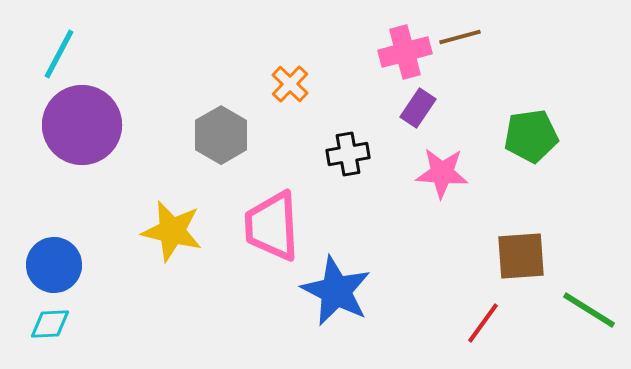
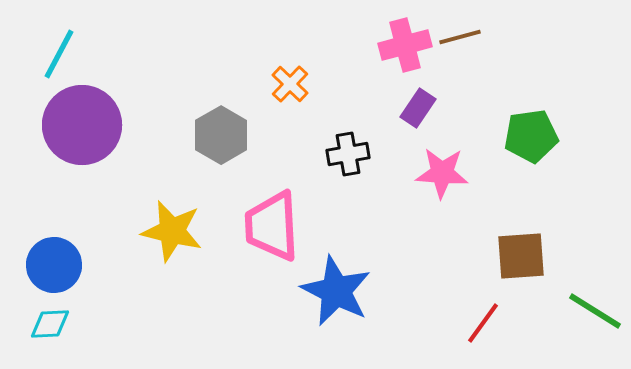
pink cross: moved 7 px up
green line: moved 6 px right, 1 px down
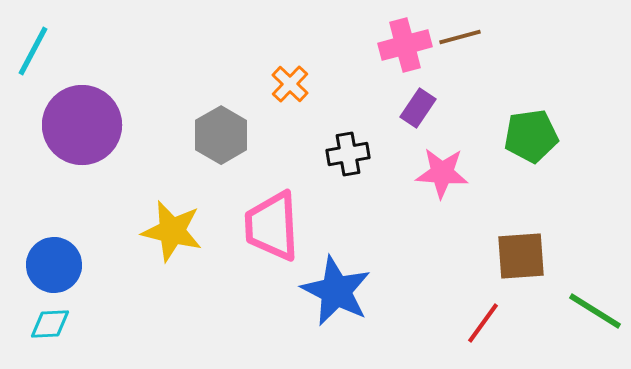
cyan line: moved 26 px left, 3 px up
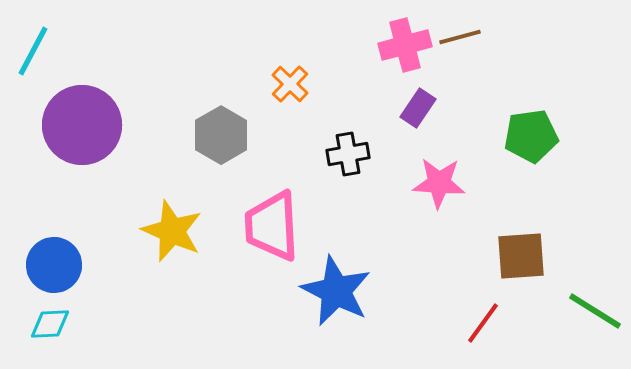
pink star: moved 3 px left, 10 px down
yellow star: rotated 10 degrees clockwise
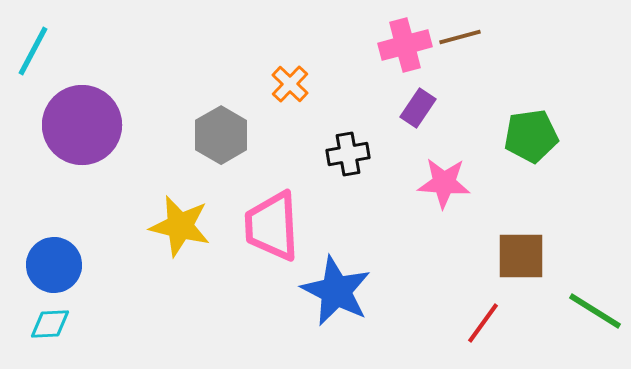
pink star: moved 5 px right
yellow star: moved 8 px right, 5 px up; rotated 10 degrees counterclockwise
brown square: rotated 4 degrees clockwise
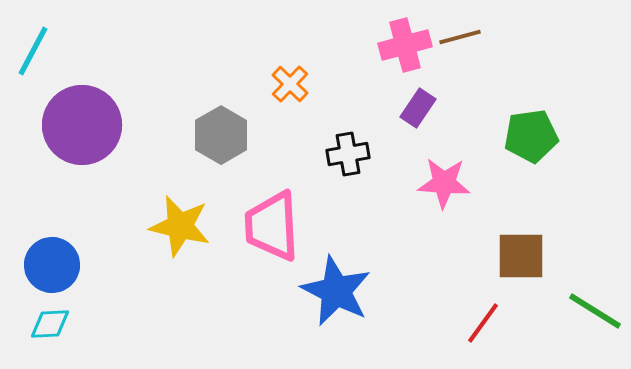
blue circle: moved 2 px left
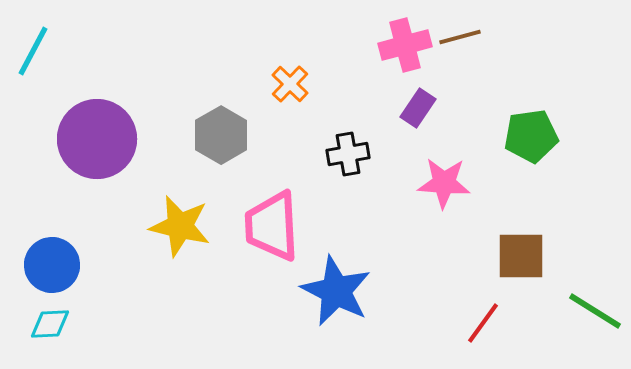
purple circle: moved 15 px right, 14 px down
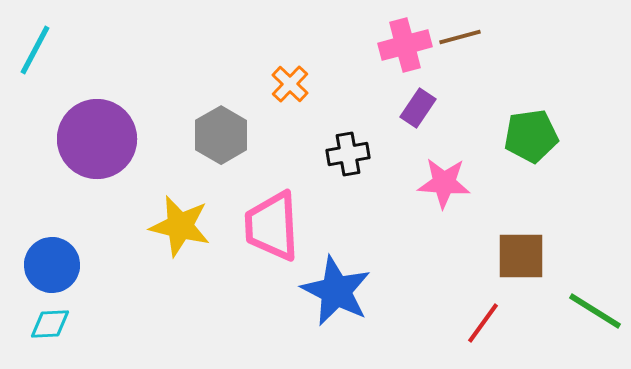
cyan line: moved 2 px right, 1 px up
